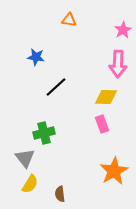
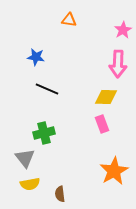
black line: moved 9 px left, 2 px down; rotated 65 degrees clockwise
yellow semicircle: rotated 48 degrees clockwise
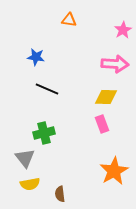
pink arrow: moved 3 px left; rotated 88 degrees counterclockwise
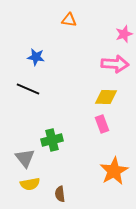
pink star: moved 1 px right, 4 px down; rotated 12 degrees clockwise
black line: moved 19 px left
green cross: moved 8 px right, 7 px down
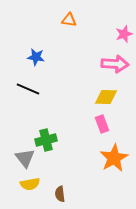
green cross: moved 6 px left
orange star: moved 13 px up
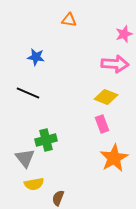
black line: moved 4 px down
yellow diamond: rotated 20 degrees clockwise
yellow semicircle: moved 4 px right
brown semicircle: moved 2 px left, 4 px down; rotated 28 degrees clockwise
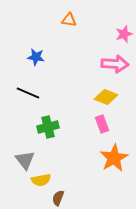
green cross: moved 2 px right, 13 px up
gray triangle: moved 2 px down
yellow semicircle: moved 7 px right, 4 px up
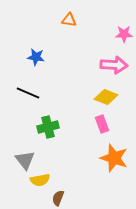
pink star: rotated 18 degrees clockwise
pink arrow: moved 1 px left, 1 px down
orange star: rotated 24 degrees counterclockwise
yellow semicircle: moved 1 px left
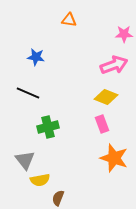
pink arrow: rotated 24 degrees counterclockwise
